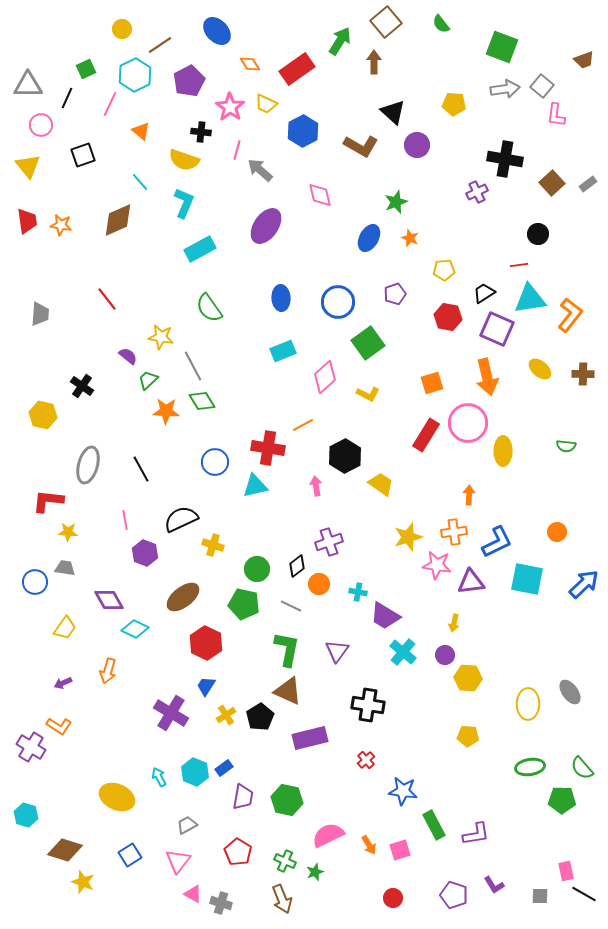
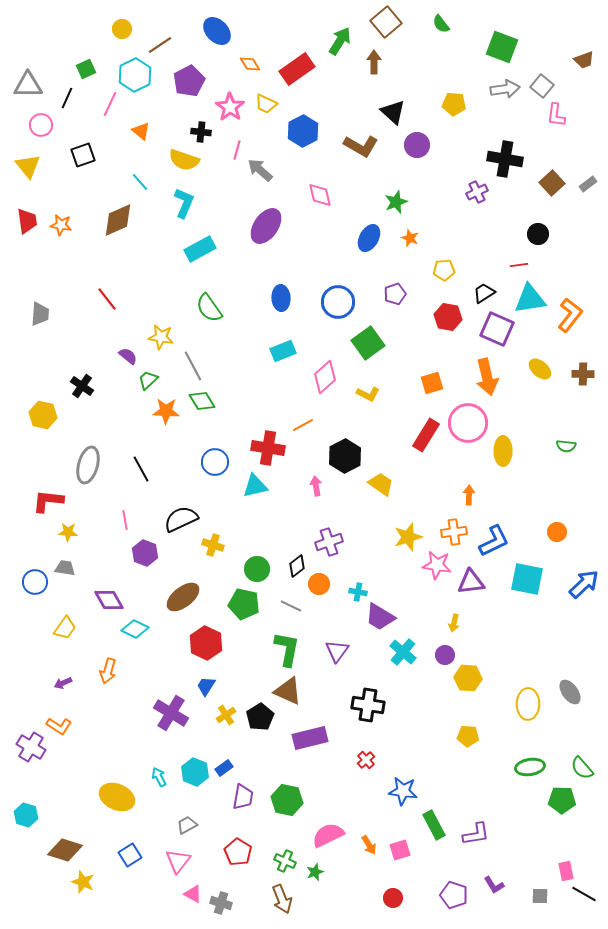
blue L-shape at (497, 542): moved 3 px left, 1 px up
purple trapezoid at (385, 616): moved 5 px left, 1 px down
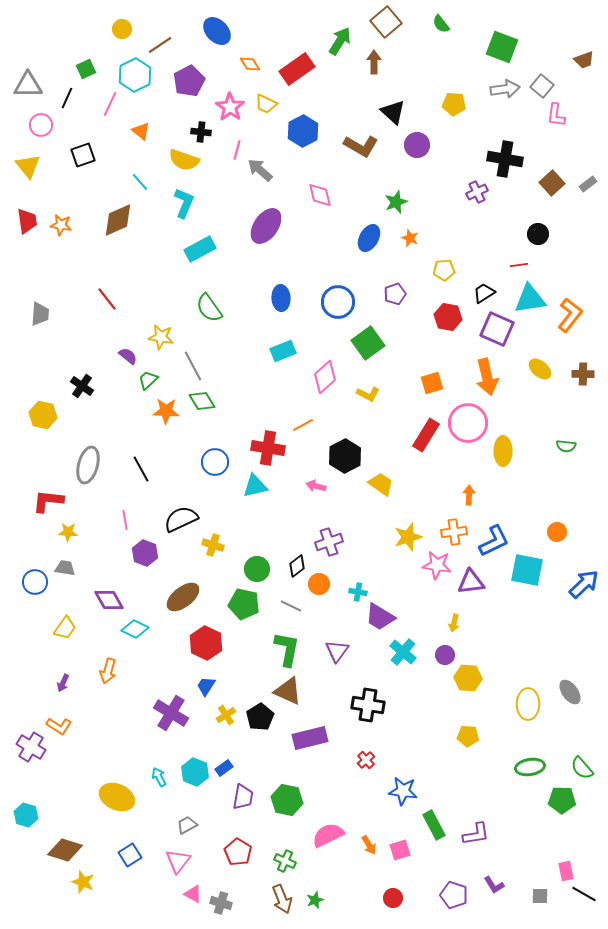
pink arrow at (316, 486): rotated 66 degrees counterclockwise
cyan square at (527, 579): moved 9 px up
purple arrow at (63, 683): rotated 42 degrees counterclockwise
green star at (315, 872): moved 28 px down
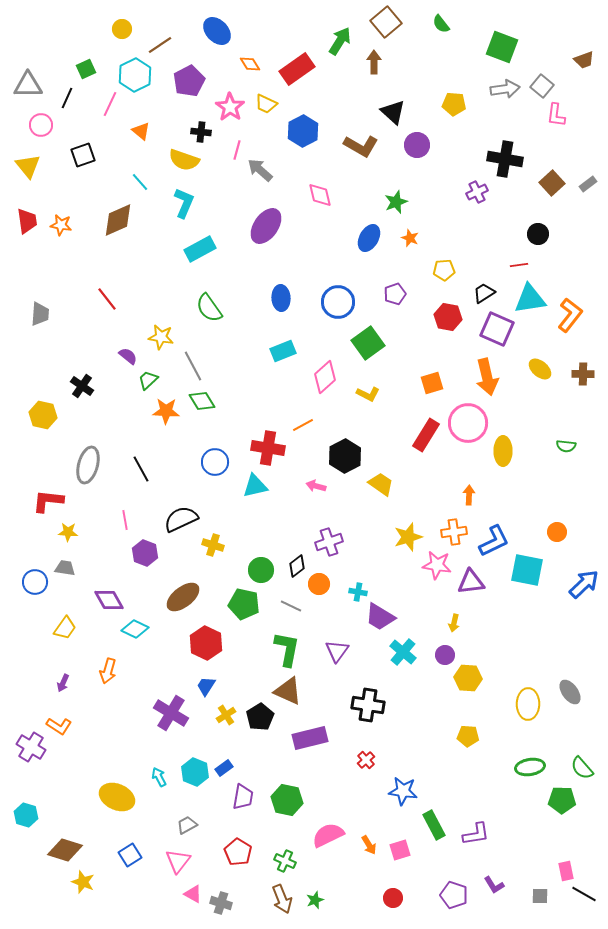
green circle at (257, 569): moved 4 px right, 1 px down
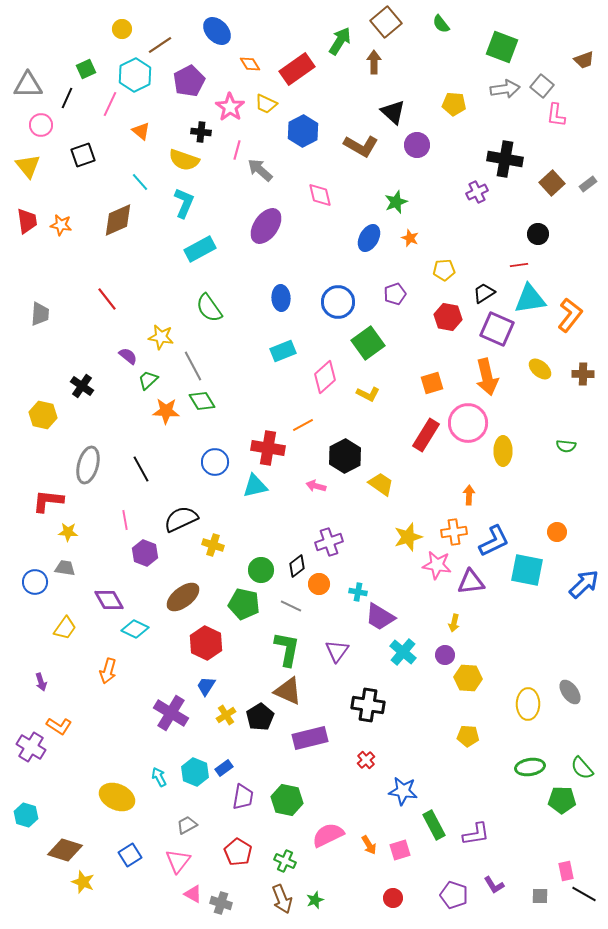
purple arrow at (63, 683): moved 22 px left, 1 px up; rotated 42 degrees counterclockwise
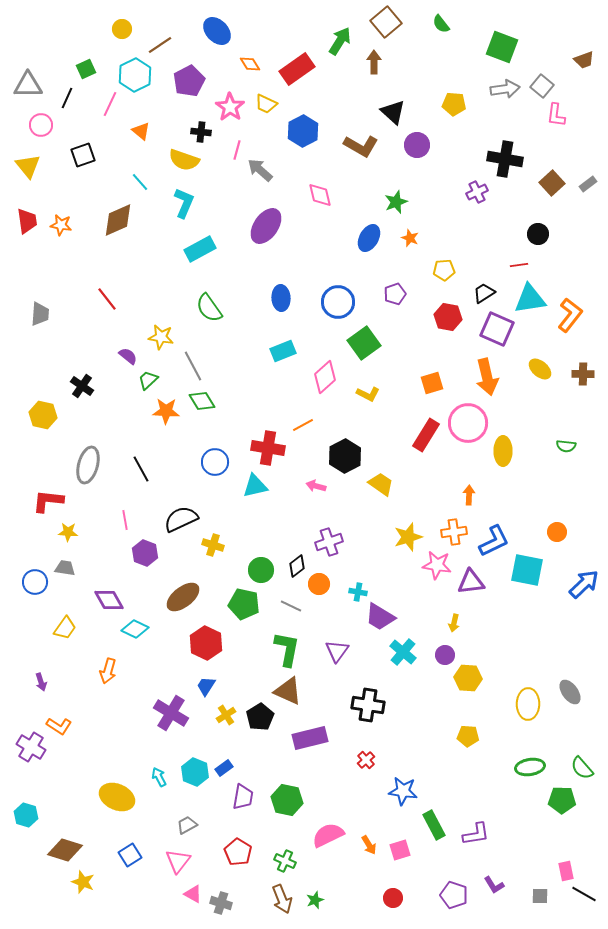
green square at (368, 343): moved 4 px left
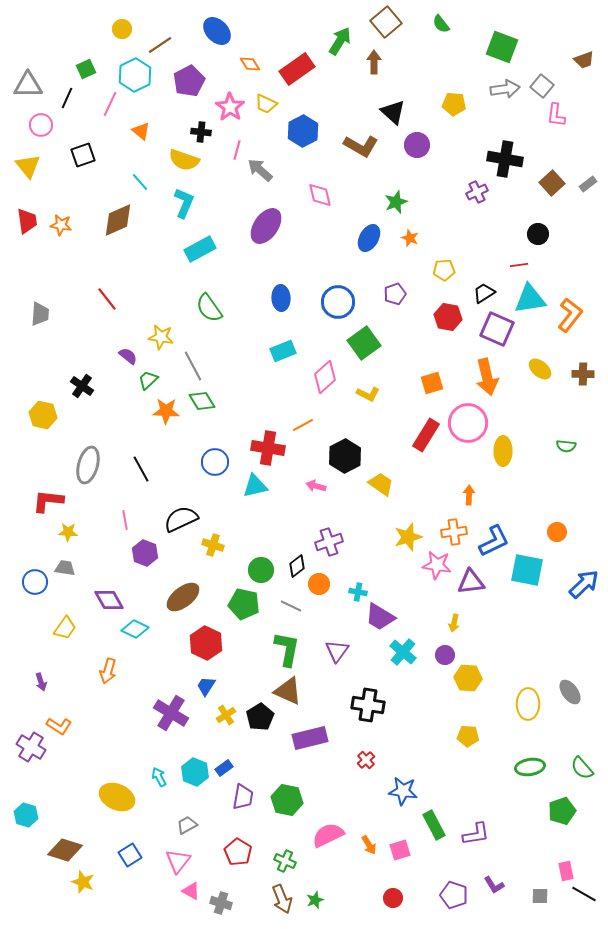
green pentagon at (562, 800): moved 11 px down; rotated 20 degrees counterclockwise
pink triangle at (193, 894): moved 2 px left, 3 px up
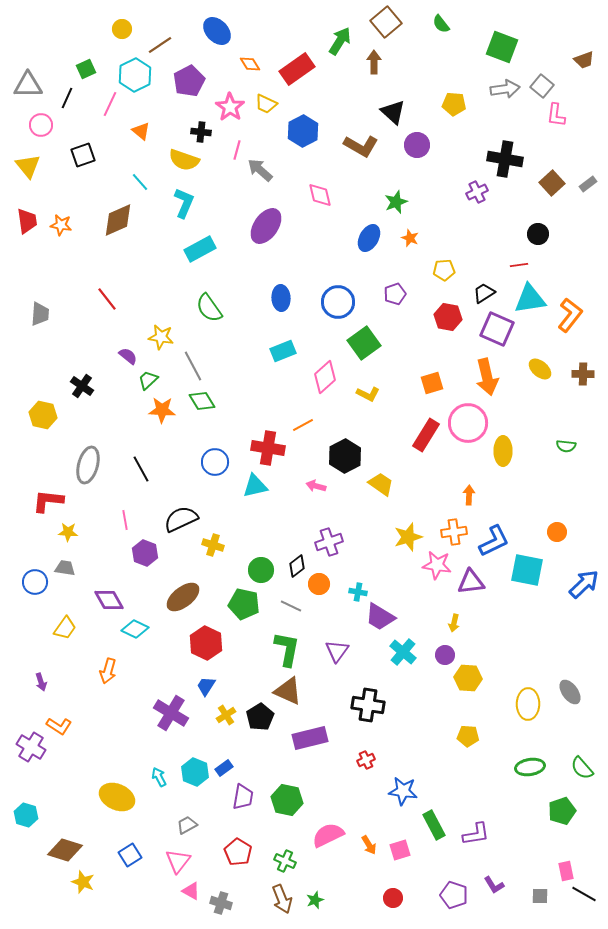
orange star at (166, 411): moved 4 px left, 1 px up
red cross at (366, 760): rotated 18 degrees clockwise
